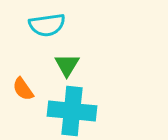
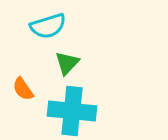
cyan semicircle: moved 1 px right, 1 px down; rotated 9 degrees counterclockwise
green triangle: moved 2 px up; rotated 12 degrees clockwise
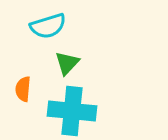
orange semicircle: rotated 40 degrees clockwise
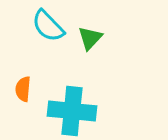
cyan semicircle: rotated 63 degrees clockwise
green triangle: moved 23 px right, 25 px up
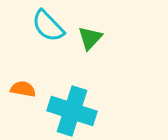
orange semicircle: rotated 95 degrees clockwise
cyan cross: rotated 12 degrees clockwise
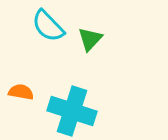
green triangle: moved 1 px down
orange semicircle: moved 2 px left, 3 px down
